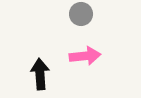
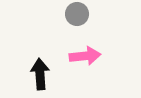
gray circle: moved 4 px left
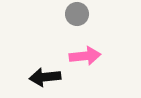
black arrow: moved 5 px right, 3 px down; rotated 92 degrees counterclockwise
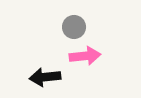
gray circle: moved 3 px left, 13 px down
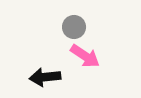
pink arrow: rotated 40 degrees clockwise
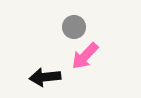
pink arrow: rotated 100 degrees clockwise
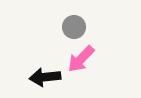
pink arrow: moved 4 px left, 3 px down
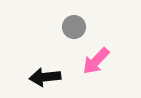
pink arrow: moved 15 px right, 2 px down
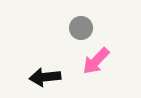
gray circle: moved 7 px right, 1 px down
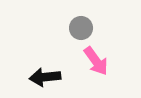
pink arrow: rotated 80 degrees counterclockwise
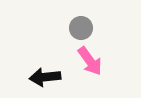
pink arrow: moved 6 px left
